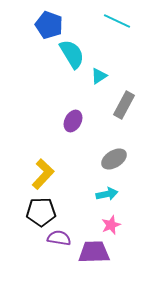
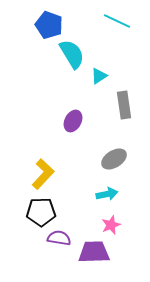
gray rectangle: rotated 36 degrees counterclockwise
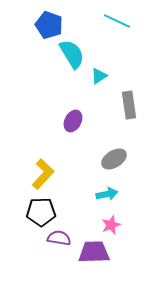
gray rectangle: moved 5 px right
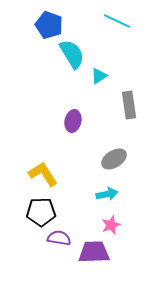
purple ellipse: rotated 15 degrees counterclockwise
yellow L-shape: rotated 76 degrees counterclockwise
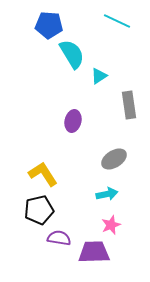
blue pentagon: rotated 16 degrees counterclockwise
black pentagon: moved 2 px left, 2 px up; rotated 12 degrees counterclockwise
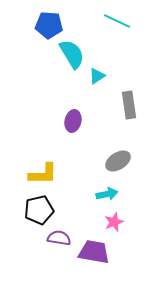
cyan triangle: moved 2 px left
gray ellipse: moved 4 px right, 2 px down
yellow L-shape: rotated 124 degrees clockwise
pink star: moved 3 px right, 3 px up
purple trapezoid: rotated 12 degrees clockwise
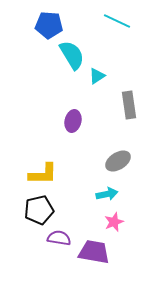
cyan semicircle: moved 1 px down
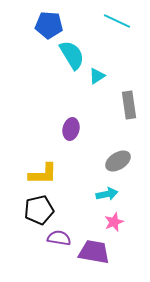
purple ellipse: moved 2 px left, 8 px down
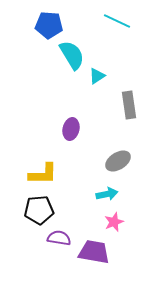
black pentagon: rotated 8 degrees clockwise
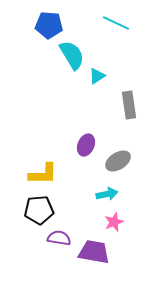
cyan line: moved 1 px left, 2 px down
purple ellipse: moved 15 px right, 16 px down; rotated 10 degrees clockwise
